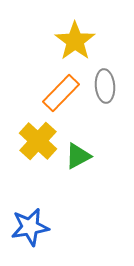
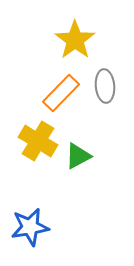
yellow star: moved 1 px up
yellow cross: rotated 12 degrees counterclockwise
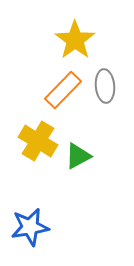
orange rectangle: moved 2 px right, 3 px up
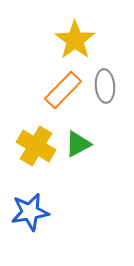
yellow cross: moved 2 px left, 5 px down
green triangle: moved 12 px up
blue star: moved 15 px up
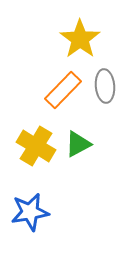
yellow star: moved 5 px right, 1 px up
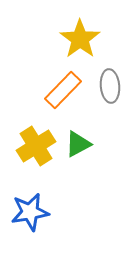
gray ellipse: moved 5 px right
yellow cross: rotated 27 degrees clockwise
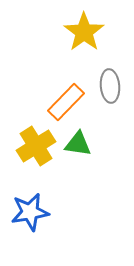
yellow star: moved 4 px right, 7 px up
orange rectangle: moved 3 px right, 12 px down
green triangle: rotated 36 degrees clockwise
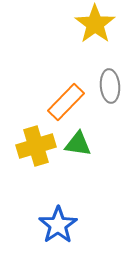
yellow star: moved 11 px right, 8 px up
yellow cross: rotated 15 degrees clockwise
blue star: moved 28 px right, 13 px down; rotated 24 degrees counterclockwise
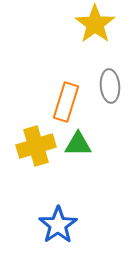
orange rectangle: rotated 27 degrees counterclockwise
green triangle: rotated 8 degrees counterclockwise
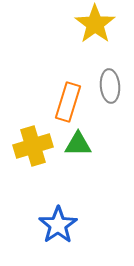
orange rectangle: moved 2 px right
yellow cross: moved 3 px left
